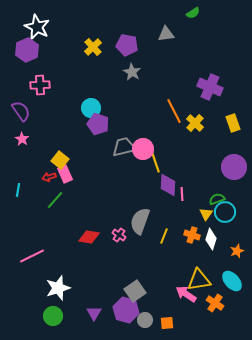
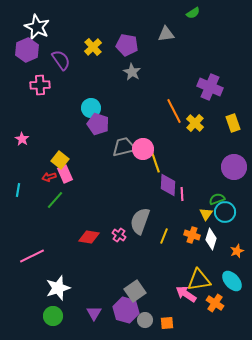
purple semicircle at (21, 111): moved 40 px right, 51 px up
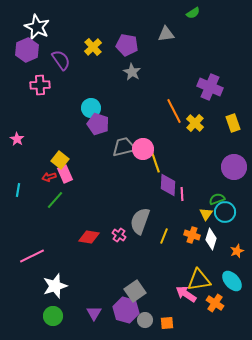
pink star at (22, 139): moved 5 px left
white star at (58, 288): moved 3 px left, 2 px up
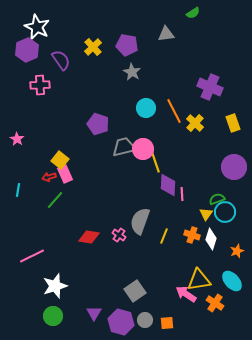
cyan circle at (91, 108): moved 55 px right
purple hexagon at (126, 310): moved 5 px left, 12 px down
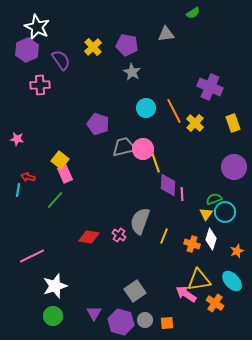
pink star at (17, 139): rotated 24 degrees counterclockwise
red arrow at (49, 177): moved 21 px left; rotated 32 degrees clockwise
green semicircle at (217, 199): moved 3 px left
orange cross at (192, 235): moved 9 px down
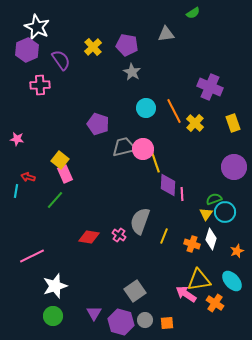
cyan line at (18, 190): moved 2 px left, 1 px down
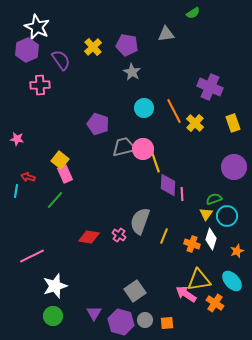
cyan circle at (146, 108): moved 2 px left
cyan circle at (225, 212): moved 2 px right, 4 px down
